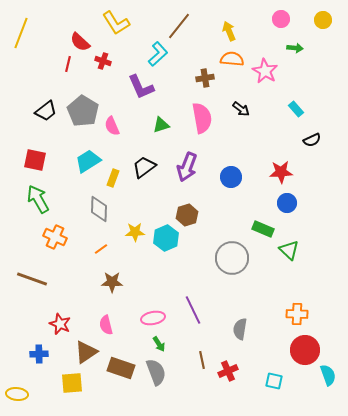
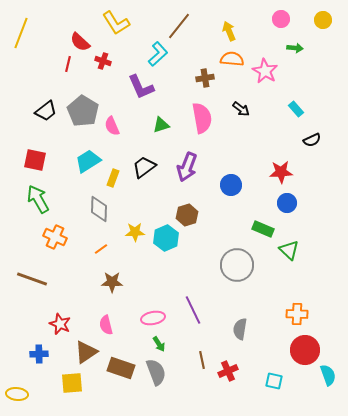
blue circle at (231, 177): moved 8 px down
gray circle at (232, 258): moved 5 px right, 7 px down
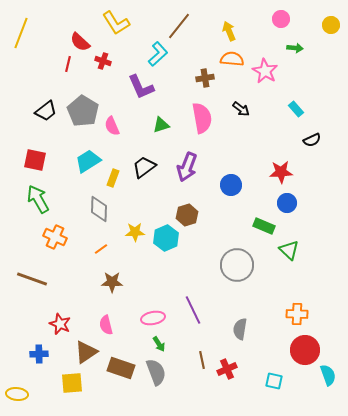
yellow circle at (323, 20): moved 8 px right, 5 px down
green rectangle at (263, 229): moved 1 px right, 3 px up
red cross at (228, 371): moved 1 px left, 2 px up
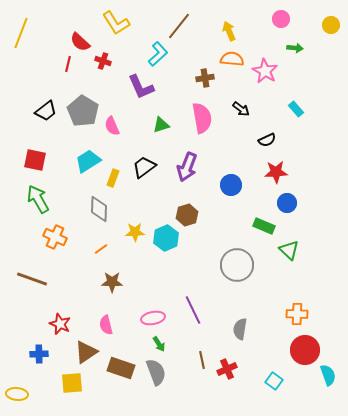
black semicircle at (312, 140): moved 45 px left
red star at (281, 172): moved 5 px left
cyan square at (274, 381): rotated 24 degrees clockwise
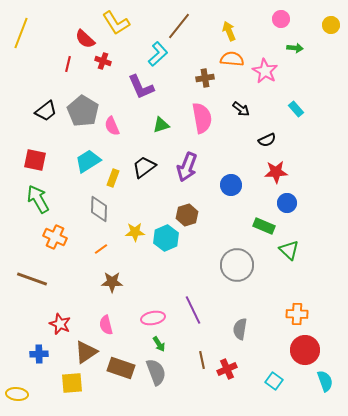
red semicircle at (80, 42): moved 5 px right, 3 px up
cyan semicircle at (328, 375): moved 3 px left, 6 px down
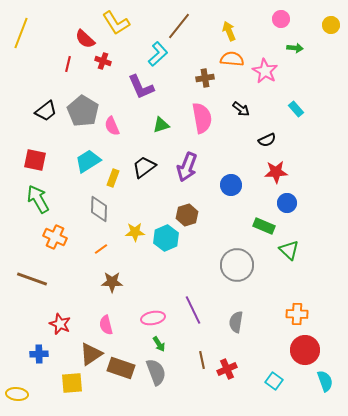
gray semicircle at (240, 329): moved 4 px left, 7 px up
brown triangle at (86, 352): moved 5 px right, 2 px down
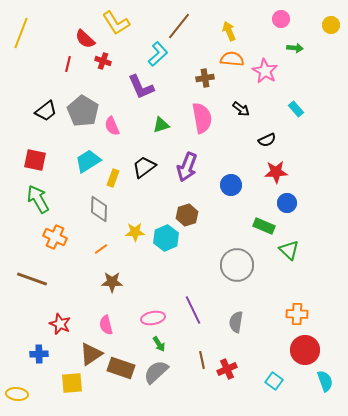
gray semicircle at (156, 372): rotated 112 degrees counterclockwise
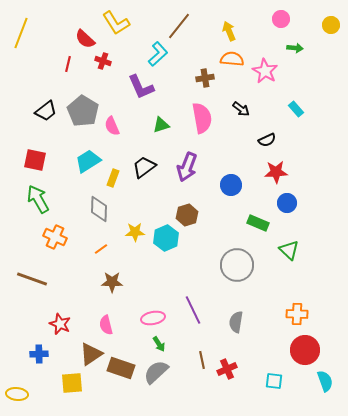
green rectangle at (264, 226): moved 6 px left, 3 px up
cyan square at (274, 381): rotated 30 degrees counterclockwise
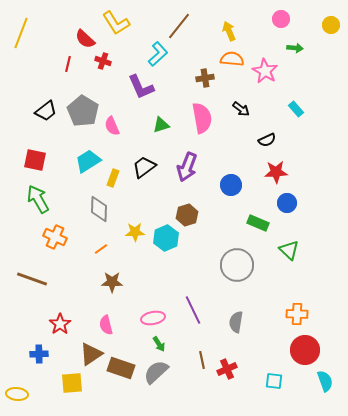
red star at (60, 324): rotated 15 degrees clockwise
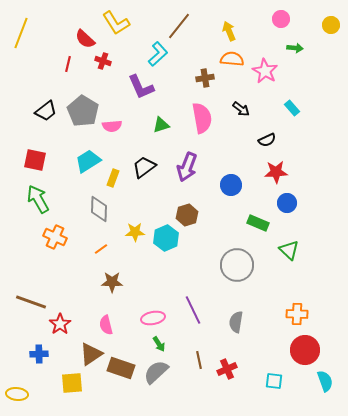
cyan rectangle at (296, 109): moved 4 px left, 1 px up
pink semicircle at (112, 126): rotated 72 degrees counterclockwise
brown line at (32, 279): moved 1 px left, 23 px down
brown line at (202, 360): moved 3 px left
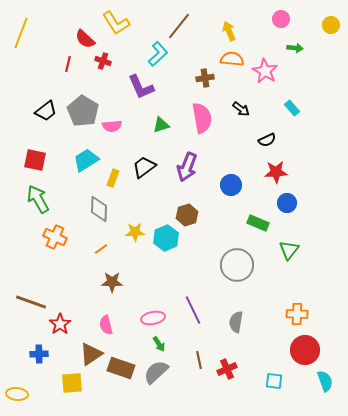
cyan trapezoid at (88, 161): moved 2 px left, 1 px up
green triangle at (289, 250): rotated 25 degrees clockwise
